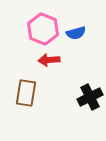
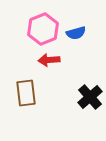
pink hexagon: rotated 16 degrees clockwise
brown rectangle: rotated 16 degrees counterclockwise
black cross: rotated 15 degrees counterclockwise
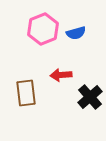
red arrow: moved 12 px right, 15 px down
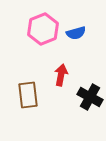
red arrow: rotated 105 degrees clockwise
brown rectangle: moved 2 px right, 2 px down
black cross: rotated 20 degrees counterclockwise
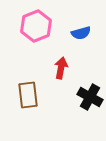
pink hexagon: moved 7 px left, 3 px up
blue semicircle: moved 5 px right
red arrow: moved 7 px up
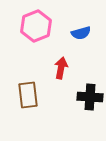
black cross: rotated 25 degrees counterclockwise
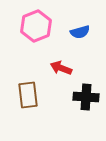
blue semicircle: moved 1 px left, 1 px up
red arrow: rotated 80 degrees counterclockwise
black cross: moved 4 px left
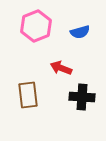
black cross: moved 4 px left
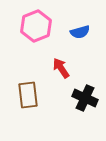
red arrow: rotated 35 degrees clockwise
black cross: moved 3 px right, 1 px down; rotated 20 degrees clockwise
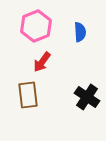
blue semicircle: rotated 78 degrees counterclockwise
red arrow: moved 19 px left, 6 px up; rotated 110 degrees counterclockwise
black cross: moved 2 px right, 1 px up; rotated 10 degrees clockwise
